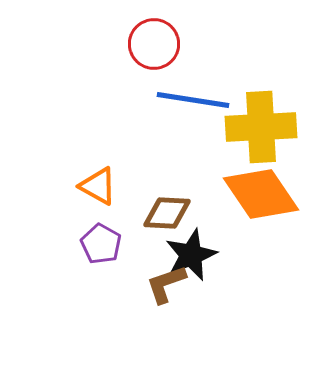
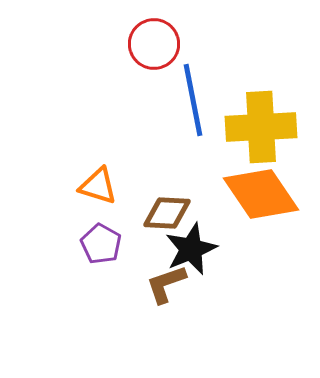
blue line: rotated 70 degrees clockwise
orange triangle: rotated 12 degrees counterclockwise
black star: moved 6 px up
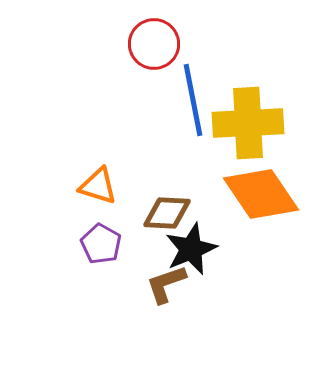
yellow cross: moved 13 px left, 4 px up
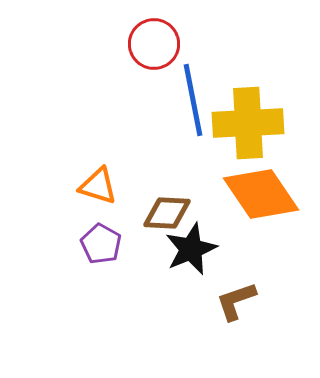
brown L-shape: moved 70 px right, 17 px down
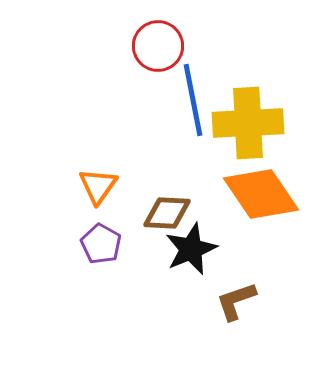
red circle: moved 4 px right, 2 px down
orange triangle: rotated 48 degrees clockwise
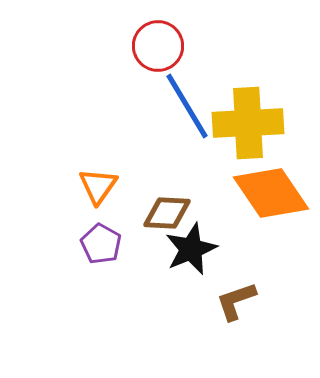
blue line: moved 6 px left, 6 px down; rotated 20 degrees counterclockwise
orange diamond: moved 10 px right, 1 px up
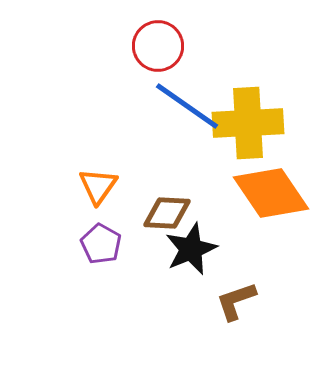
blue line: rotated 24 degrees counterclockwise
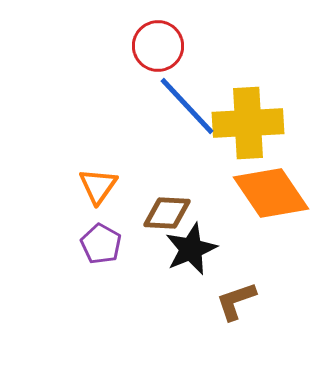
blue line: rotated 12 degrees clockwise
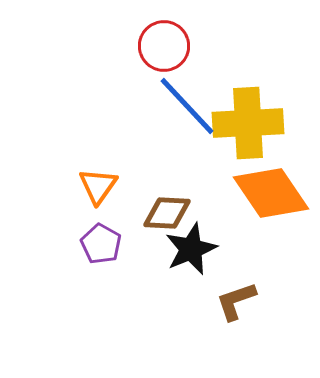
red circle: moved 6 px right
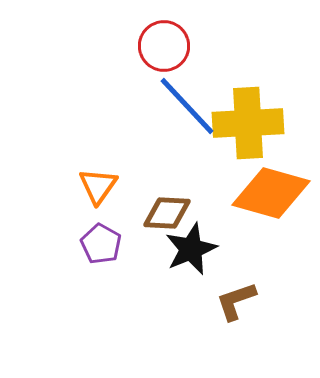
orange diamond: rotated 40 degrees counterclockwise
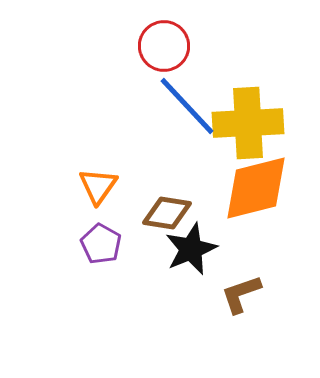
orange diamond: moved 15 px left, 5 px up; rotated 30 degrees counterclockwise
brown diamond: rotated 6 degrees clockwise
brown L-shape: moved 5 px right, 7 px up
